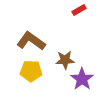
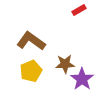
brown star: moved 4 px down
yellow pentagon: rotated 25 degrees counterclockwise
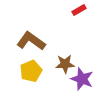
purple star: rotated 15 degrees counterclockwise
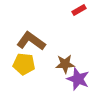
yellow pentagon: moved 7 px left, 7 px up; rotated 30 degrees clockwise
purple star: moved 4 px left
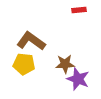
red rectangle: rotated 24 degrees clockwise
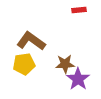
yellow pentagon: rotated 15 degrees counterclockwise
purple star: rotated 15 degrees clockwise
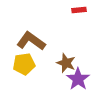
brown star: moved 1 px right, 1 px up; rotated 24 degrees clockwise
